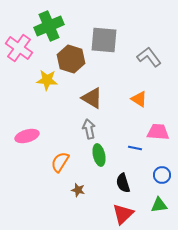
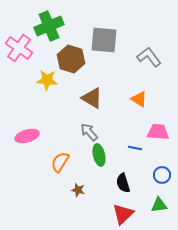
gray arrow: moved 3 px down; rotated 30 degrees counterclockwise
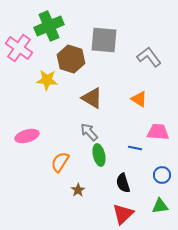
brown star: rotated 24 degrees clockwise
green triangle: moved 1 px right, 1 px down
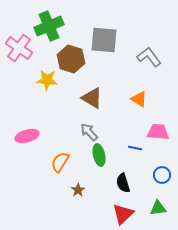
green triangle: moved 2 px left, 2 px down
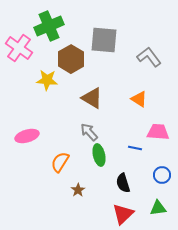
brown hexagon: rotated 12 degrees clockwise
